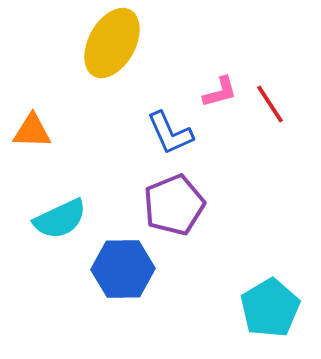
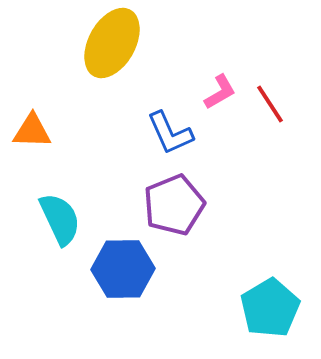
pink L-shape: rotated 15 degrees counterclockwise
cyan semicircle: rotated 90 degrees counterclockwise
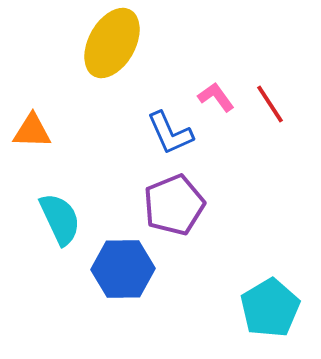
pink L-shape: moved 4 px left, 5 px down; rotated 96 degrees counterclockwise
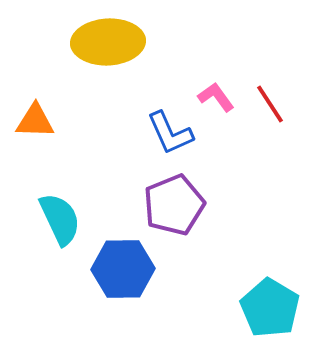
yellow ellipse: moved 4 px left, 1 px up; rotated 58 degrees clockwise
orange triangle: moved 3 px right, 10 px up
cyan pentagon: rotated 10 degrees counterclockwise
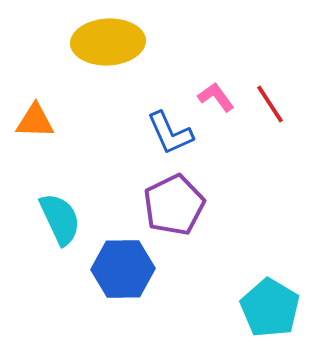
purple pentagon: rotated 4 degrees counterclockwise
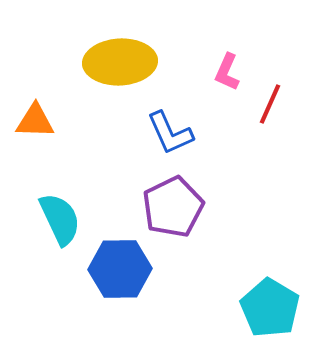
yellow ellipse: moved 12 px right, 20 px down
pink L-shape: moved 11 px right, 25 px up; rotated 120 degrees counterclockwise
red line: rotated 57 degrees clockwise
purple pentagon: moved 1 px left, 2 px down
blue hexagon: moved 3 px left
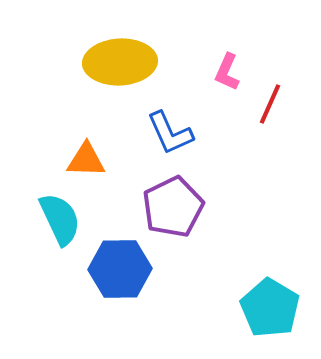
orange triangle: moved 51 px right, 39 px down
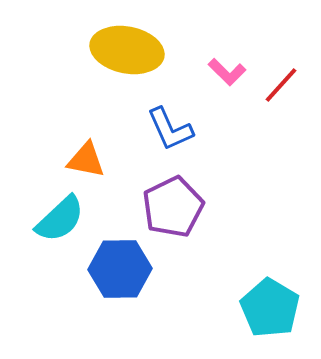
yellow ellipse: moved 7 px right, 12 px up; rotated 14 degrees clockwise
pink L-shape: rotated 69 degrees counterclockwise
red line: moved 11 px right, 19 px up; rotated 18 degrees clockwise
blue L-shape: moved 4 px up
orange triangle: rotated 9 degrees clockwise
cyan semicircle: rotated 72 degrees clockwise
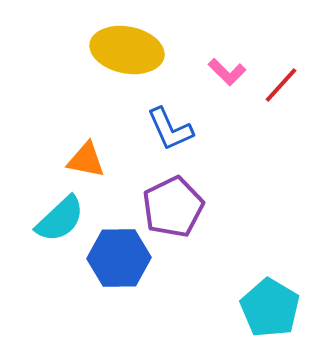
blue hexagon: moved 1 px left, 11 px up
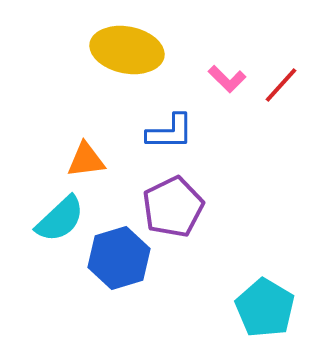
pink L-shape: moved 7 px down
blue L-shape: moved 3 px down; rotated 66 degrees counterclockwise
orange triangle: rotated 18 degrees counterclockwise
blue hexagon: rotated 16 degrees counterclockwise
cyan pentagon: moved 5 px left
